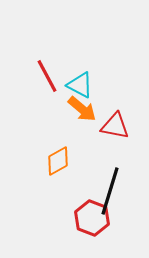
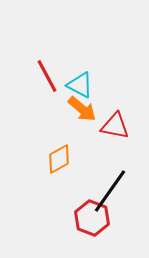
orange diamond: moved 1 px right, 2 px up
black line: rotated 18 degrees clockwise
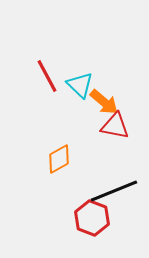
cyan triangle: rotated 16 degrees clockwise
orange arrow: moved 22 px right, 7 px up
black line: moved 4 px right; rotated 33 degrees clockwise
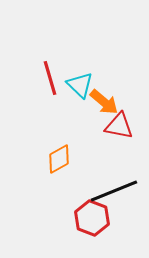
red line: moved 3 px right, 2 px down; rotated 12 degrees clockwise
red triangle: moved 4 px right
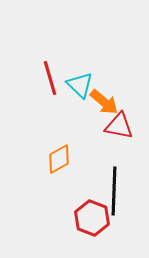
black line: rotated 66 degrees counterclockwise
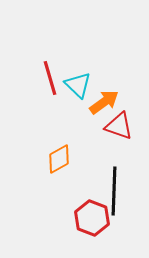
cyan triangle: moved 2 px left
orange arrow: rotated 76 degrees counterclockwise
red triangle: rotated 8 degrees clockwise
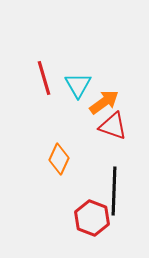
red line: moved 6 px left
cyan triangle: rotated 16 degrees clockwise
red triangle: moved 6 px left
orange diamond: rotated 36 degrees counterclockwise
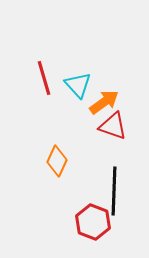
cyan triangle: rotated 12 degrees counterclockwise
orange diamond: moved 2 px left, 2 px down
red hexagon: moved 1 px right, 4 px down
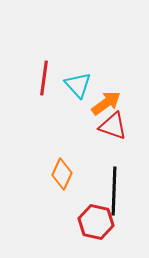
red line: rotated 24 degrees clockwise
orange arrow: moved 2 px right, 1 px down
orange diamond: moved 5 px right, 13 px down
red hexagon: moved 3 px right; rotated 8 degrees counterclockwise
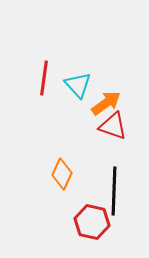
red hexagon: moved 4 px left
